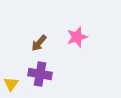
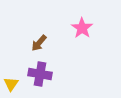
pink star: moved 5 px right, 9 px up; rotated 20 degrees counterclockwise
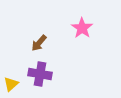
yellow triangle: rotated 14 degrees clockwise
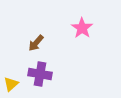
brown arrow: moved 3 px left
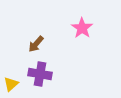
brown arrow: moved 1 px down
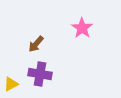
yellow triangle: rotated 14 degrees clockwise
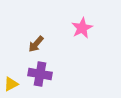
pink star: rotated 10 degrees clockwise
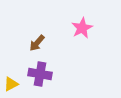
brown arrow: moved 1 px right, 1 px up
